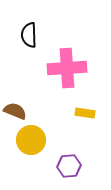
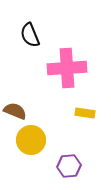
black semicircle: moved 1 px right; rotated 20 degrees counterclockwise
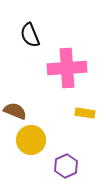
purple hexagon: moved 3 px left; rotated 20 degrees counterclockwise
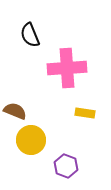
purple hexagon: rotated 15 degrees counterclockwise
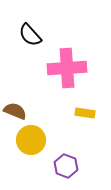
black semicircle: rotated 20 degrees counterclockwise
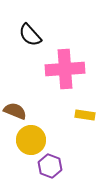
pink cross: moved 2 px left, 1 px down
yellow rectangle: moved 2 px down
purple hexagon: moved 16 px left
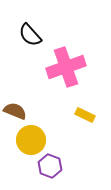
pink cross: moved 1 px right, 2 px up; rotated 15 degrees counterclockwise
yellow rectangle: rotated 18 degrees clockwise
